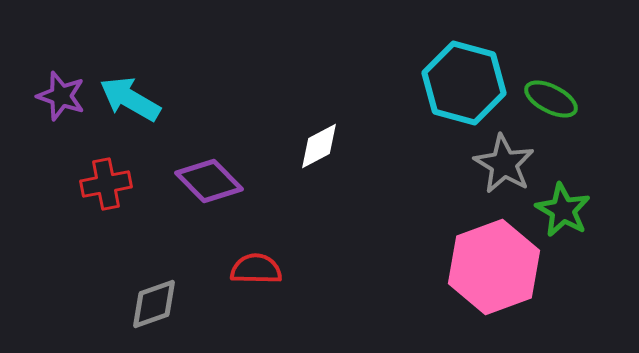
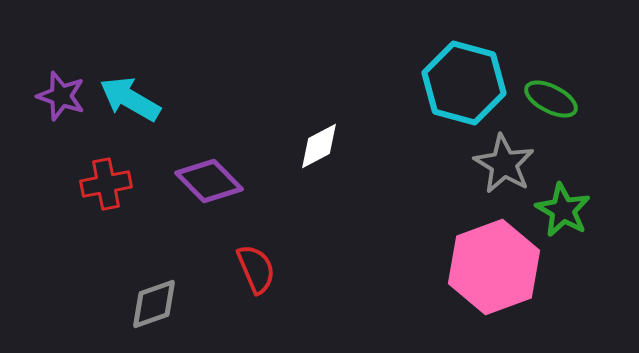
red semicircle: rotated 66 degrees clockwise
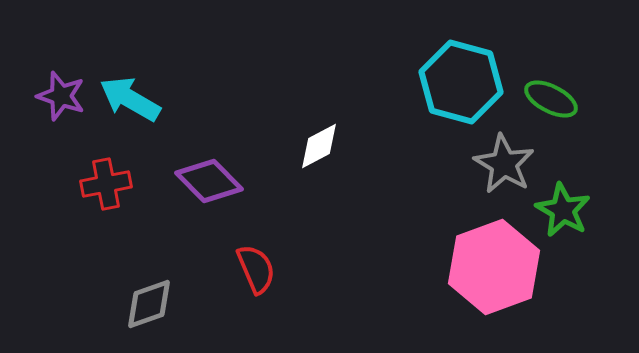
cyan hexagon: moved 3 px left, 1 px up
gray diamond: moved 5 px left
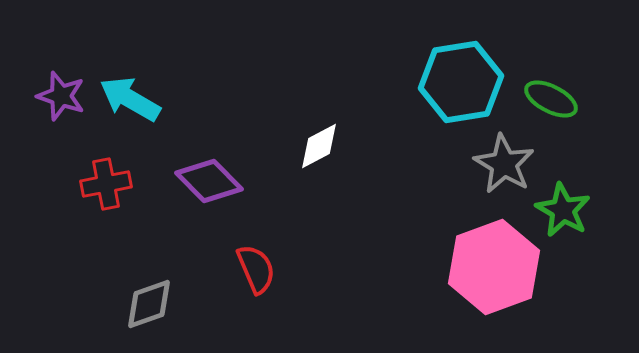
cyan hexagon: rotated 24 degrees counterclockwise
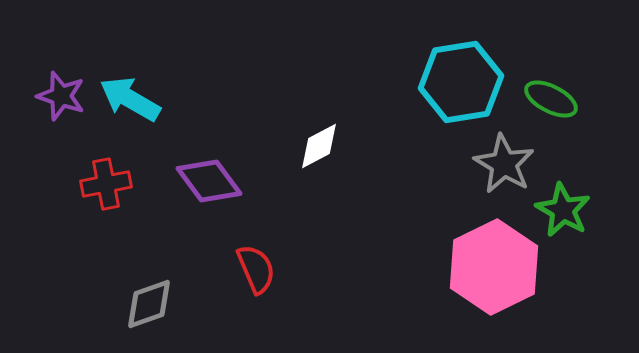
purple diamond: rotated 8 degrees clockwise
pink hexagon: rotated 6 degrees counterclockwise
